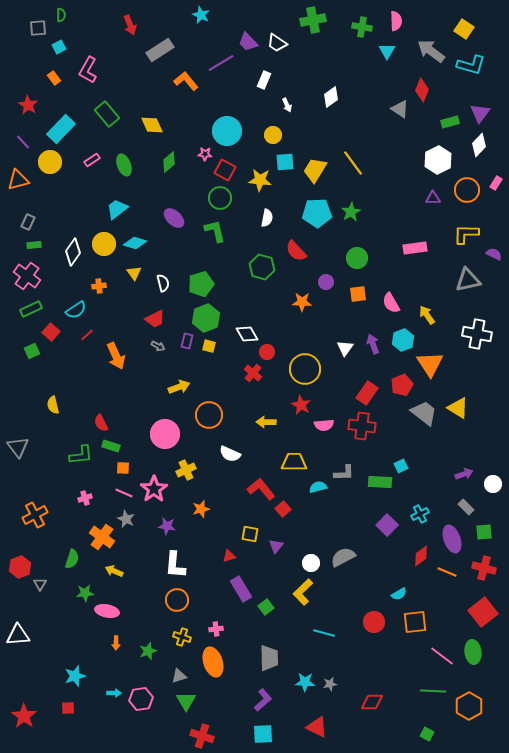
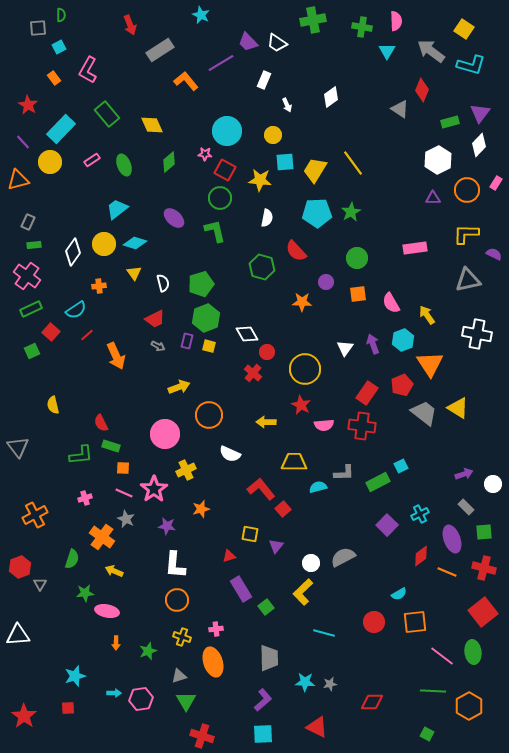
green rectangle at (380, 482): moved 2 px left; rotated 30 degrees counterclockwise
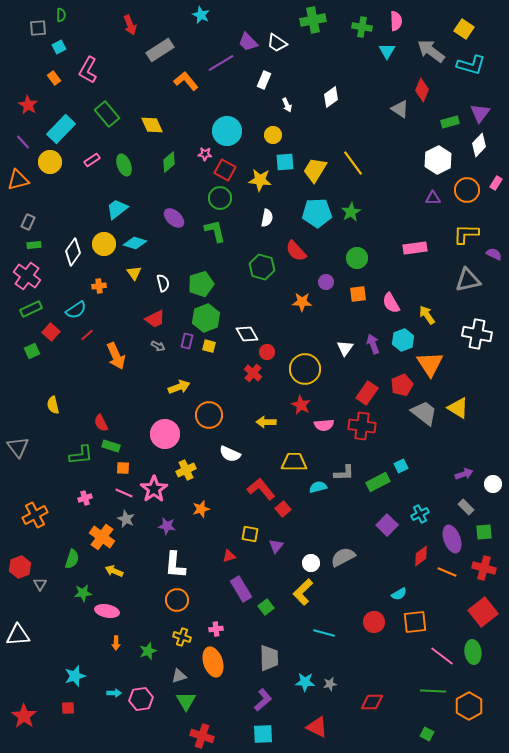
green star at (85, 593): moved 2 px left
